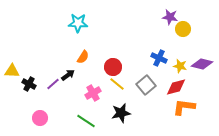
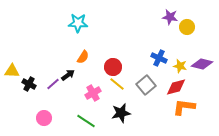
yellow circle: moved 4 px right, 2 px up
pink circle: moved 4 px right
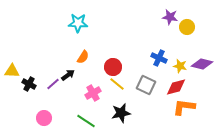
gray square: rotated 24 degrees counterclockwise
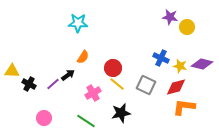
blue cross: moved 2 px right
red circle: moved 1 px down
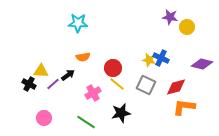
orange semicircle: rotated 48 degrees clockwise
yellow star: moved 31 px left, 6 px up
yellow triangle: moved 29 px right
green line: moved 1 px down
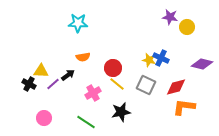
black star: moved 1 px up
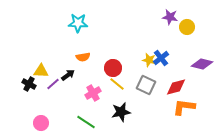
blue cross: rotated 28 degrees clockwise
pink circle: moved 3 px left, 5 px down
